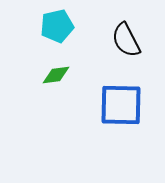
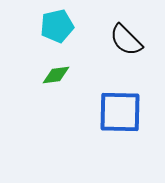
black semicircle: rotated 18 degrees counterclockwise
blue square: moved 1 px left, 7 px down
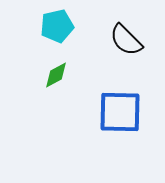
green diamond: rotated 20 degrees counterclockwise
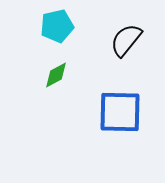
black semicircle: rotated 84 degrees clockwise
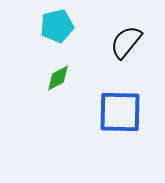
black semicircle: moved 2 px down
green diamond: moved 2 px right, 3 px down
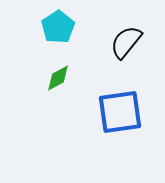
cyan pentagon: moved 1 px right, 1 px down; rotated 20 degrees counterclockwise
blue square: rotated 9 degrees counterclockwise
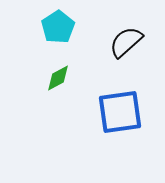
black semicircle: rotated 9 degrees clockwise
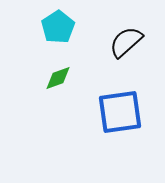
green diamond: rotated 8 degrees clockwise
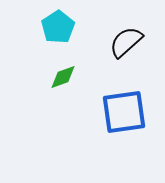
green diamond: moved 5 px right, 1 px up
blue square: moved 4 px right
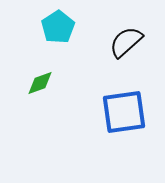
green diamond: moved 23 px left, 6 px down
